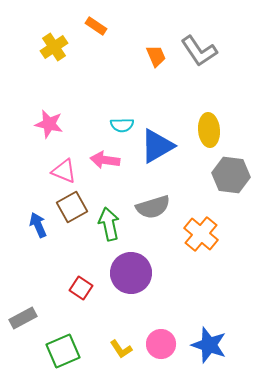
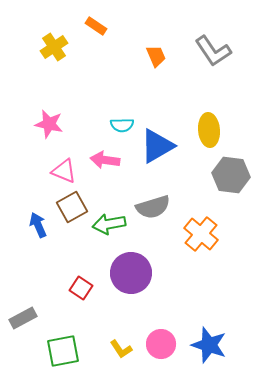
gray L-shape: moved 14 px right
green arrow: rotated 88 degrees counterclockwise
green square: rotated 12 degrees clockwise
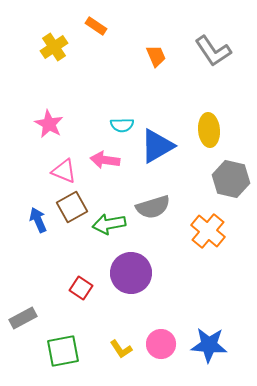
pink star: rotated 16 degrees clockwise
gray hexagon: moved 4 px down; rotated 6 degrees clockwise
blue arrow: moved 5 px up
orange cross: moved 7 px right, 3 px up
blue star: rotated 15 degrees counterclockwise
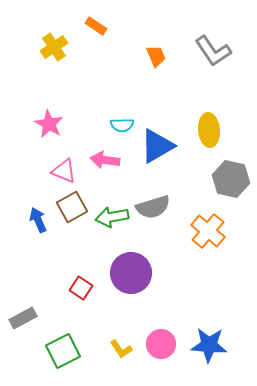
green arrow: moved 3 px right, 7 px up
green square: rotated 16 degrees counterclockwise
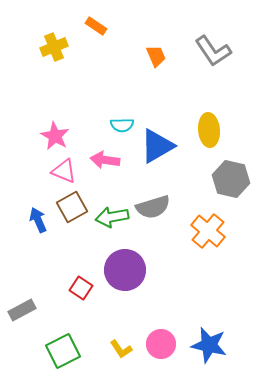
yellow cross: rotated 12 degrees clockwise
pink star: moved 6 px right, 12 px down
purple circle: moved 6 px left, 3 px up
gray rectangle: moved 1 px left, 8 px up
blue star: rotated 9 degrees clockwise
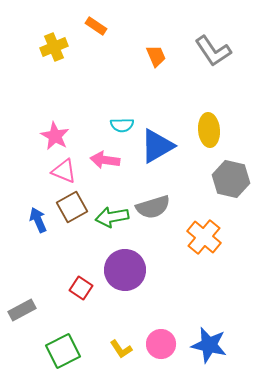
orange cross: moved 4 px left, 6 px down
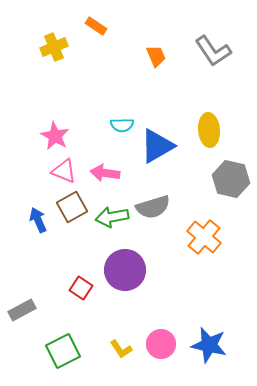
pink arrow: moved 13 px down
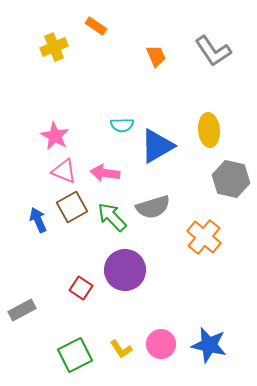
green arrow: rotated 56 degrees clockwise
green square: moved 12 px right, 4 px down
